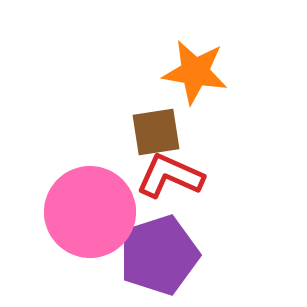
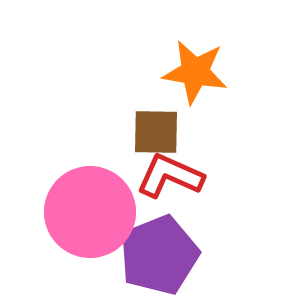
brown square: rotated 10 degrees clockwise
purple pentagon: rotated 4 degrees counterclockwise
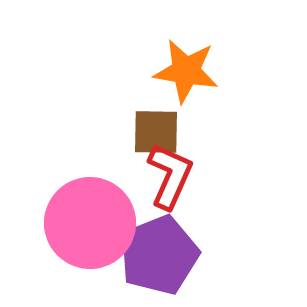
orange star: moved 9 px left, 1 px up
red L-shape: rotated 90 degrees clockwise
pink circle: moved 11 px down
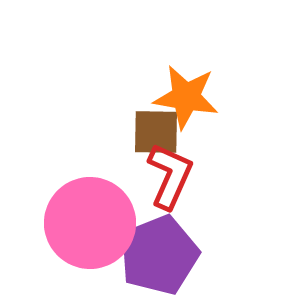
orange star: moved 26 px down
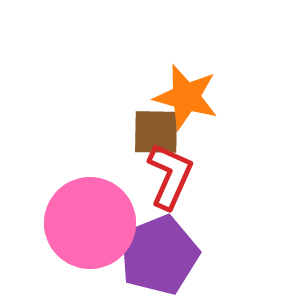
orange star: rotated 6 degrees clockwise
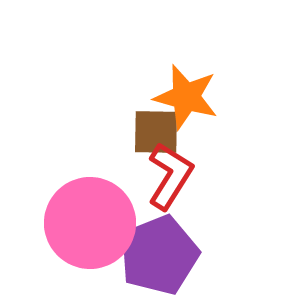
red L-shape: rotated 8 degrees clockwise
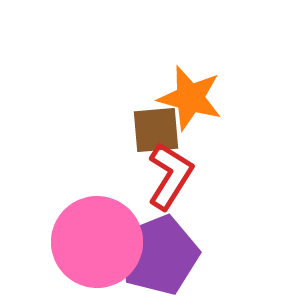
orange star: moved 4 px right, 1 px down
brown square: moved 2 px up; rotated 6 degrees counterclockwise
pink circle: moved 7 px right, 19 px down
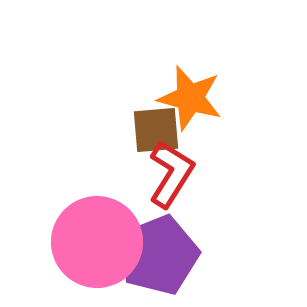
red L-shape: moved 1 px right, 2 px up
